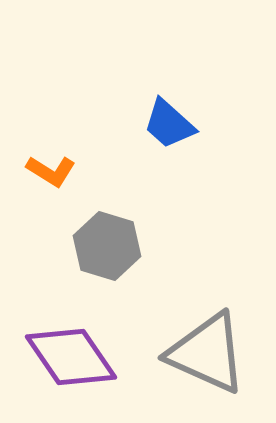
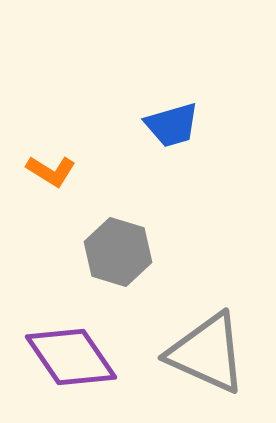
blue trapezoid: moved 3 px right, 1 px down; rotated 58 degrees counterclockwise
gray hexagon: moved 11 px right, 6 px down
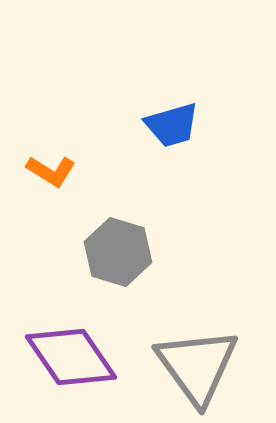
gray triangle: moved 10 px left, 13 px down; rotated 30 degrees clockwise
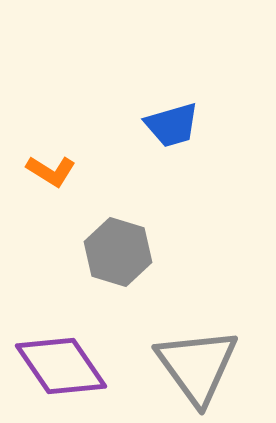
purple diamond: moved 10 px left, 9 px down
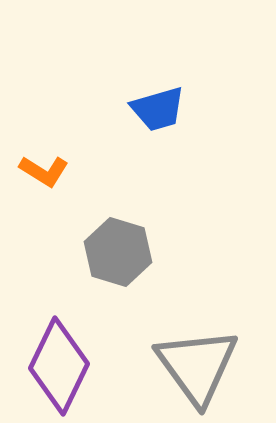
blue trapezoid: moved 14 px left, 16 px up
orange L-shape: moved 7 px left
purple diamond: moved 2 px left; rotated 60 degrees clockwise
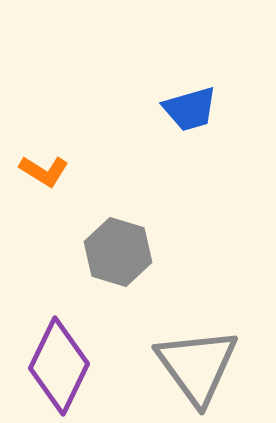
blue trapezoid: moved 32 px right
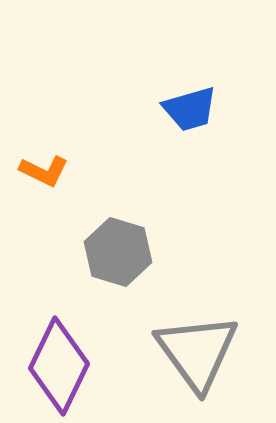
orange L-shape: rotated 6 degrees counterclockwise
gray triangle: moved 14 px up
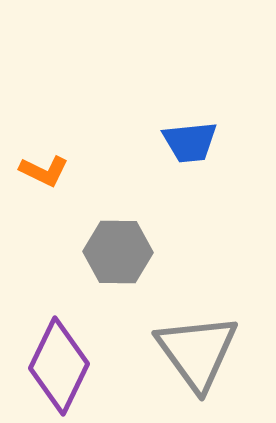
blue trapezoid: moved 33 px down; rotated 10 degrees clockwise
gray hexagon: rotated 16 degrees counterclockwise
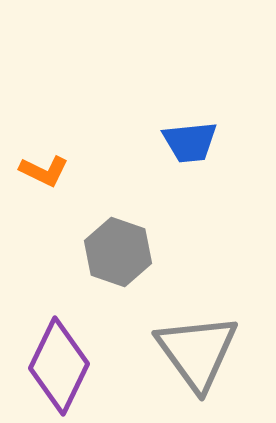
gray hexagon: rotated 18 degrees clockwise
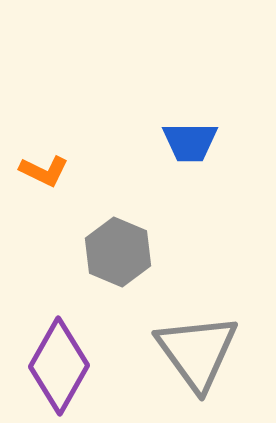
blue trapezoid: rotated 6 degrees clockwise
gray hexagon: rotated 4 degrees clockwise
purple diamond: rotated 4 degrees clockwise
